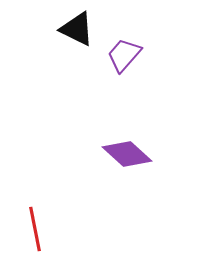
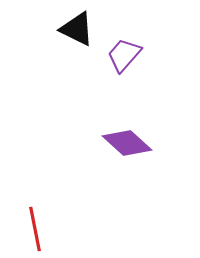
purple diamond: moved 11 px up
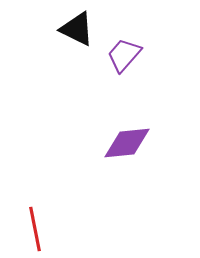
purple diamond: rotated 48 degrees counterclockwise
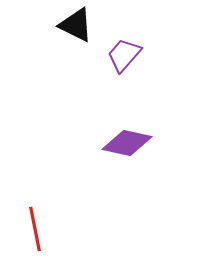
black triangle: moved 1 px left, 4 px up
purple diamond: rotated 18 degrees clockwise
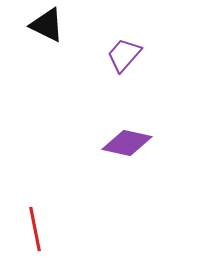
black triangle: moved 29 px left
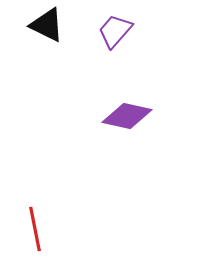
purple trapezoid: moved 9 px left, 24 px up
purple diamond: moved 27 px up
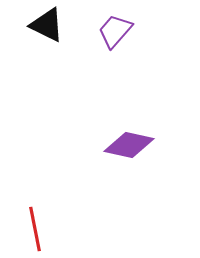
purple diamond: moved 2 px right, 29 px down
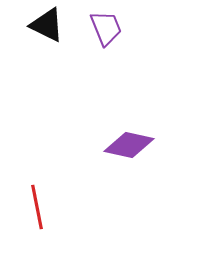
purple trapezoid: moved 9 px left, 3 px up; rotated 117 degrees clockwise
red line: moved 2 px right, 22 px up
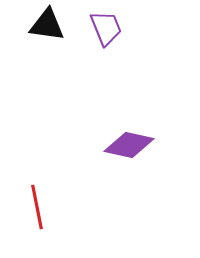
black triangle: rotated 18 degrees counterclockwise
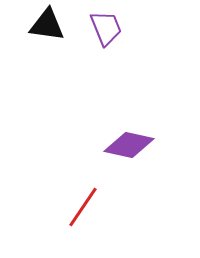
red line: moved 46 px right; rotated 45 degrees clockwise
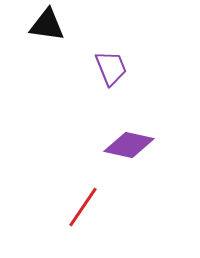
purple trapezoid: moved 5 px right, 40 px down
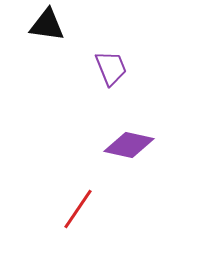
red line: moved 5 px left, 2 px down
